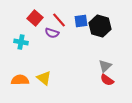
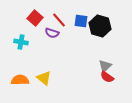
blue square: rotated 16 degrees clockwise
red semicircle: moved 3 px up
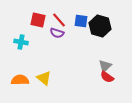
red square: moved 3 px right, 2 px down; rotated 28 degrees counterclockwise
purple semicircle: moved 5 px right
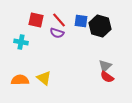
red square: moved 2 px left
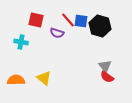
red line: moved 9 px right
gray triangle: rotated 24 degrees counterclockwise
orange semicircle: moved 4 px left
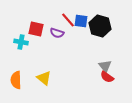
red square: moved 9 px down
orange semicircle: rotated 90 degrees counterclockwise
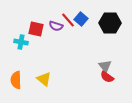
blue square: moved 2 px up; rotated 32 degrees clockwise
black hexagon: moved 10 px right, 3 px up; rotated 15 degrees counterclockwise
purple semicircle: moved 1 px left, 7 px up
yellow triangle: moved 1 px down
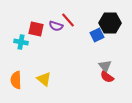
blue square: moved 16 px right, 16 px down; rotated 24 degrees clockwise
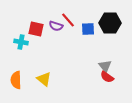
blue square: moved 9 px left, 6 px up; rotated 24 degrees clockwise
